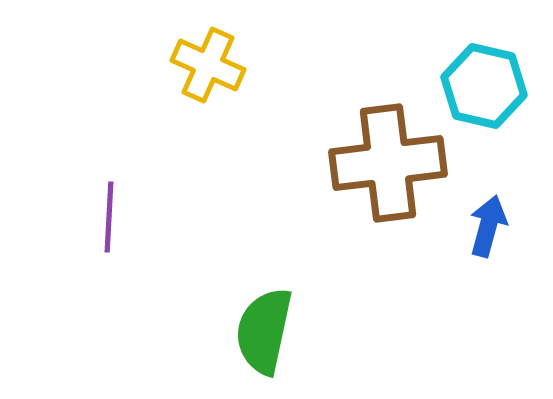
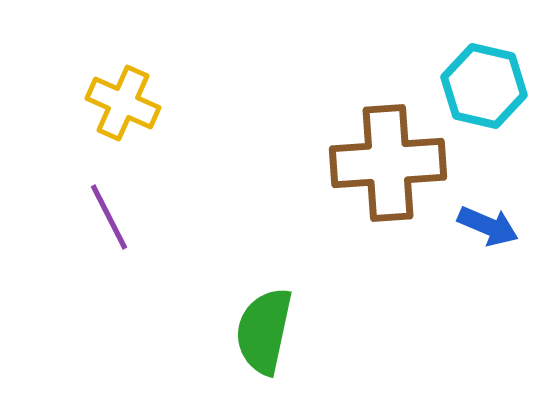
yellow cross: moved 85 px left, 38 px down
brown cross: rotated 3 degrees clockwise
purple line: rotated 30 degrees counterclockwise
blue arrow: rotated 98 degrees clockwise
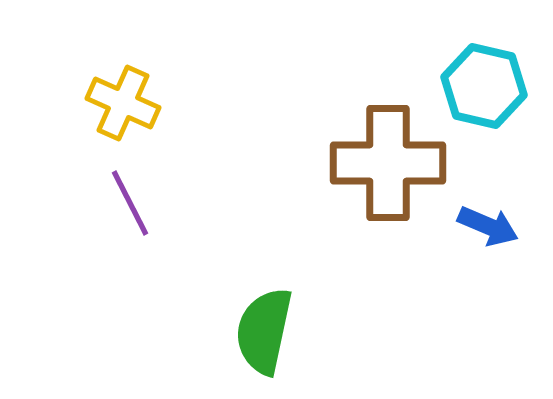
brown cross: rotated 4 degrees clockwise
purple line: moved 21 px right, 14 px up
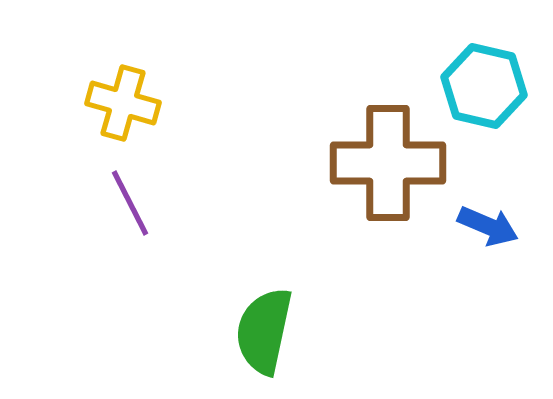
yellow cross: rotated 8 degrees counterclockwise
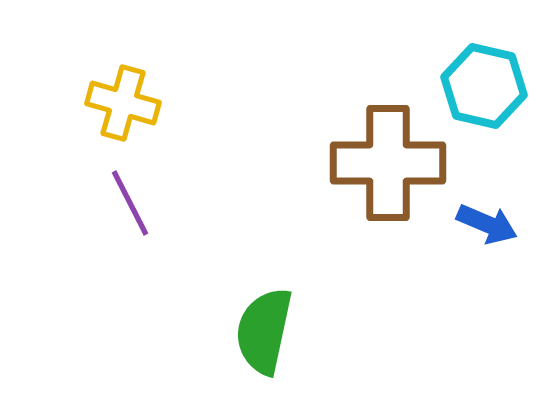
blue arrow: moved 1 px left, 2 px up
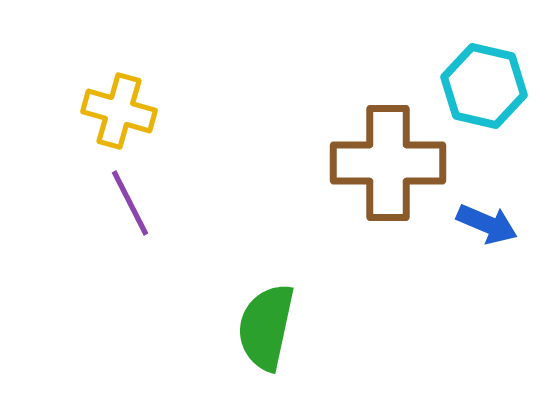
yellow cross: moved 4 px left, 8 px down
green semicircle: moved 2 px right, 4 px up
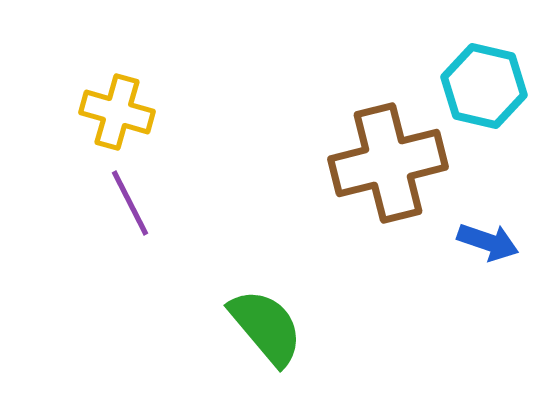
yellow cross: moved 2 px left, 1 px down
brown cross: rotated 14 degrees counterclockwise
blue arrow: moved 1 px right, 18 px down; rotated 4 degrees counterclockwise
green semicircle: rotated 128 degrees clockwise
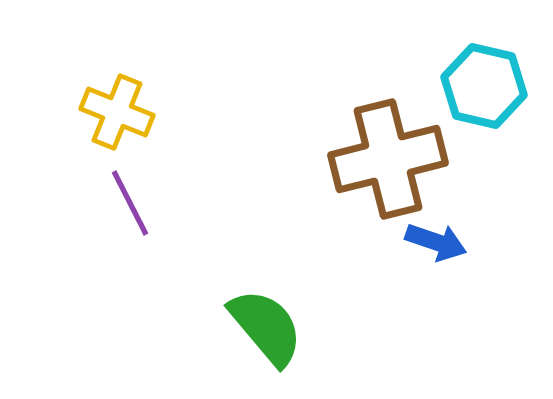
yellow cross: rotated 6 degrees clockwise
brown cross: moved 4 px up
blue arrow: moved 52 px left
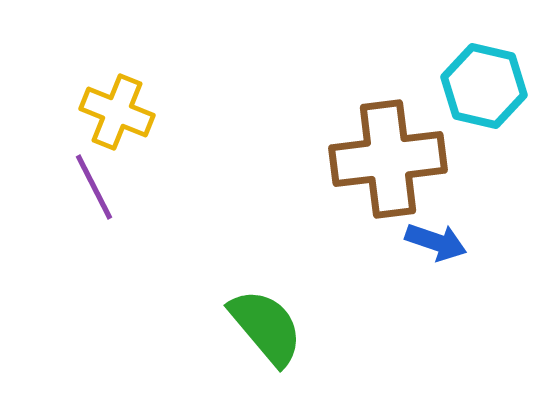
brown cross: rotated 7 degrees clockwise
purple line: moved 36 px left, 16 px up
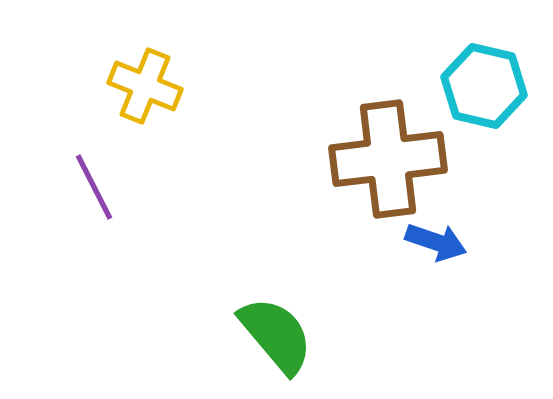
yellow cross: moved 28 px right, 26 px up
green semicircle: moved 10 px right, 8 px down
